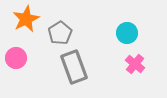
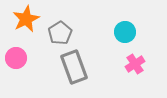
cyan circle: moved 2 px left, 1 px up
pink cross: rotated 18 degrees clockwise
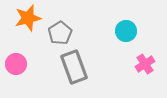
orange star: moved 2 px right, 1 px up; rotated 12 degrees clockwise
cyan circle: moved 1 px right, 1 px up
pink circle: moved 6 px down
pink cross: moved 10 px right
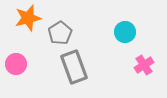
cyan circle: moved 1 px left, 1 px down
pink cross: moved 1 px left, 1 px down
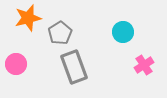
cyan circle: moved 2 px left
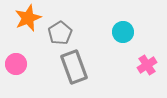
orange star: rotated 8 degrees counterclockwise
pink cross: moved 3 px right
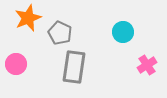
gray pentagon: rotated 15 degrees counterclockwise
gray rectangle: rotated 28 degrees clockwise
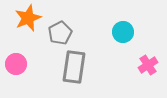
gray pentagon: rotated 20 degrees clockwise
pink cross: moved 1 px right
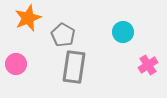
gray pentagon: moved 3 px right, 2 px down; rotated 15 degrees counterclockwise
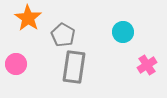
orange star: rotated 16 degrees counterclockwise
pink cross: moved 1 px left
